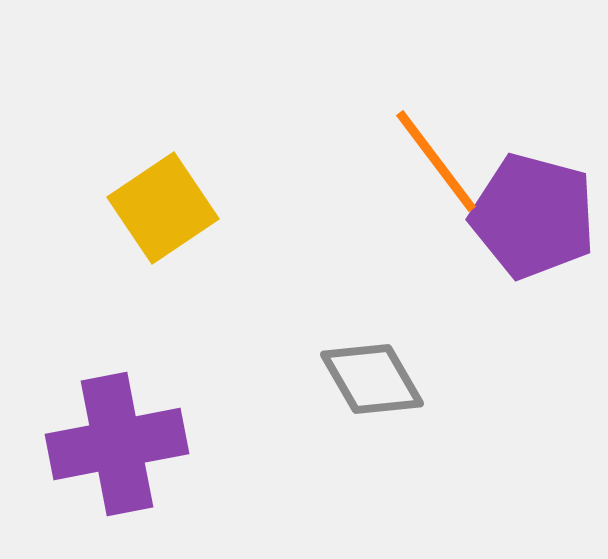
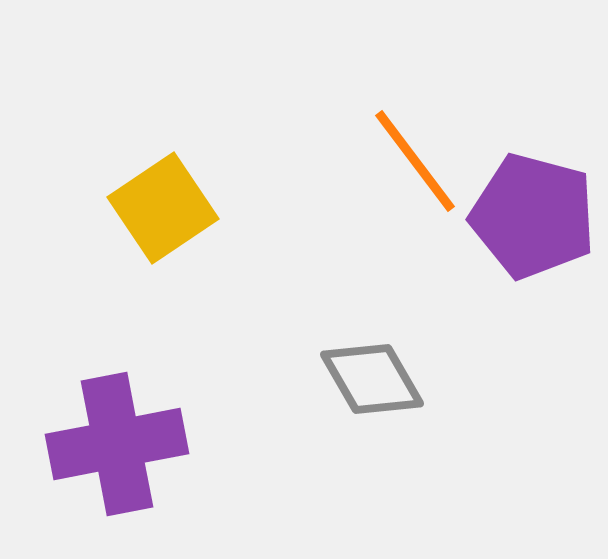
orange line: moved 21 px left
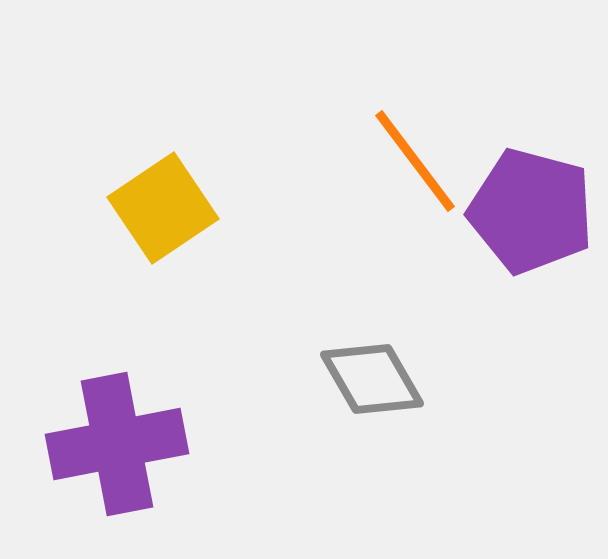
purple pentagon: moved 2 px left, 5 px up
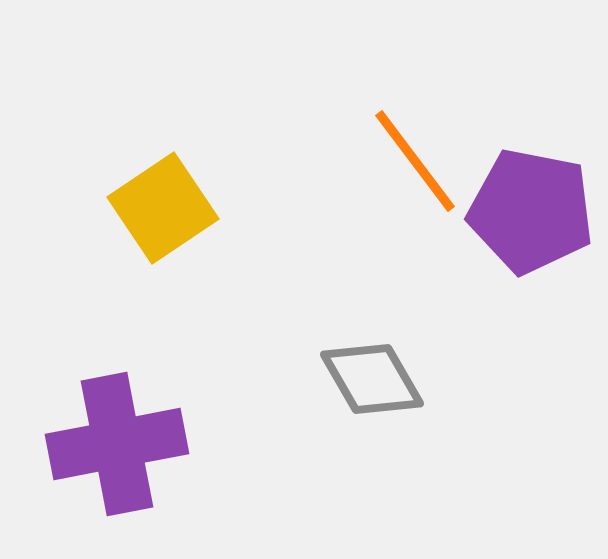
purple pentagon: rotated 4 degrees counterclockwise
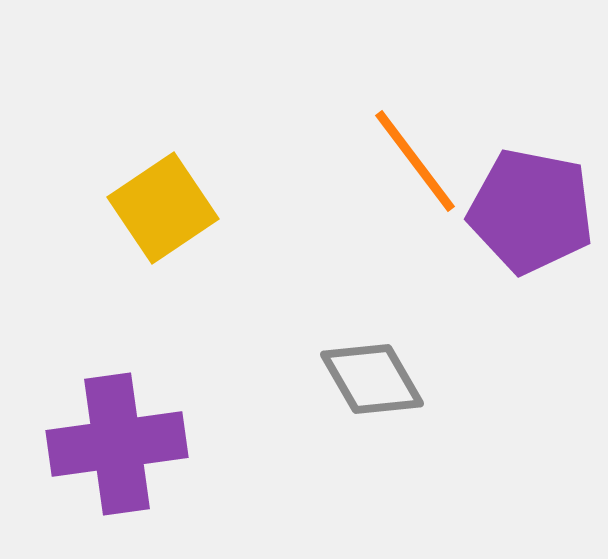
purple cross: rotated 3 degrees clockwise
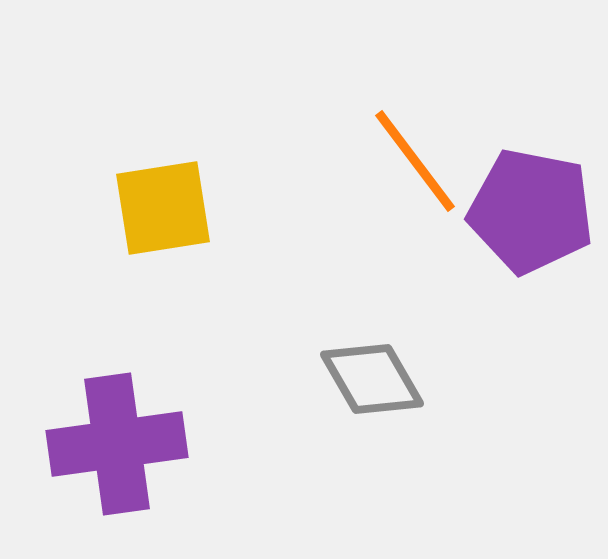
yellow square: rotated 25 degrees clockwise
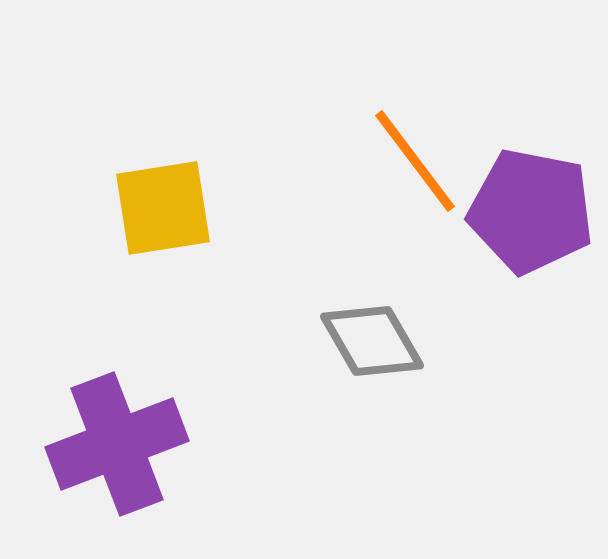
gray diamond: moved 38 px up
purple cross: rotated 13 degrees counterclockwise
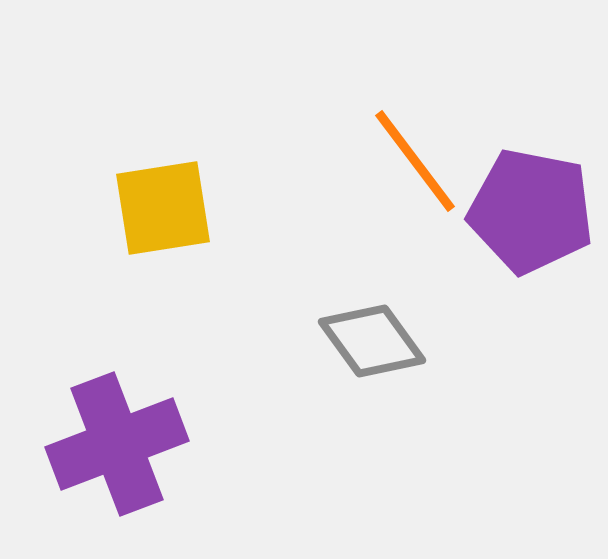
gray diamond: rotated 6 degrees counterclockwise
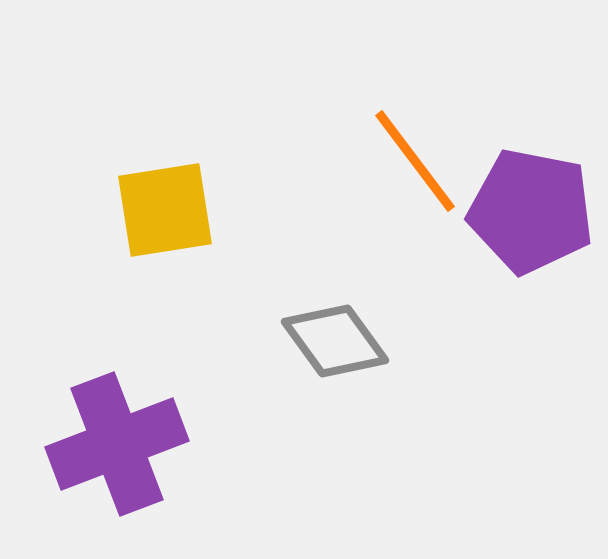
yellow square: moved 2 px right, 2 px down
gray diamond: moved 37 px left
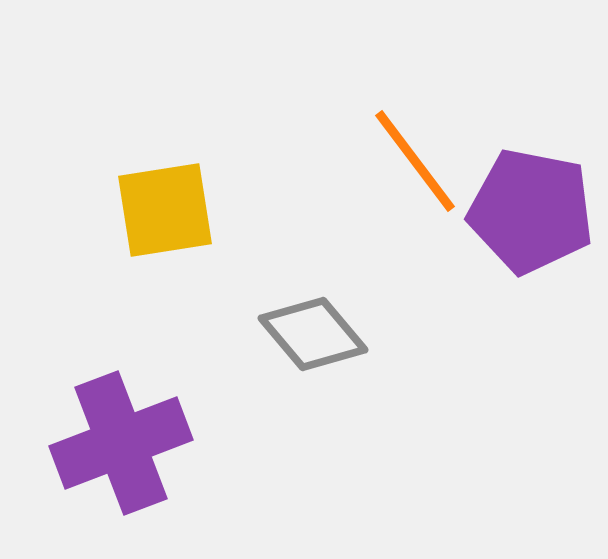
gray diamond: moved 22 px left, 7 px up; rotated 4 degrees counterclockwise
purple cross: moved 4 px right, 1 px up
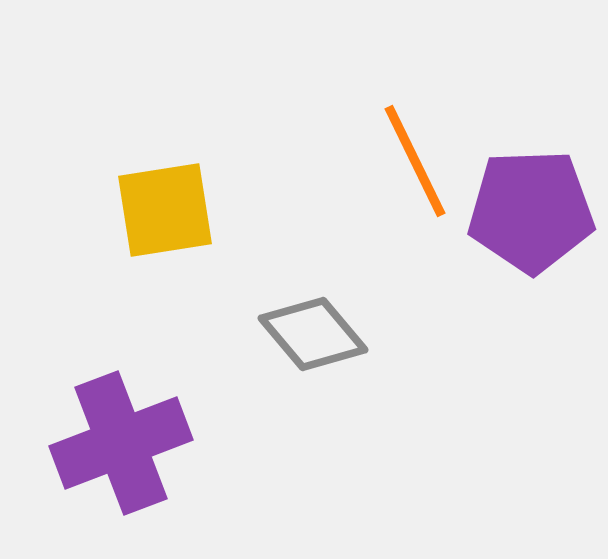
orange line: rotated 11 degrees clockwise
purple pentagon: rotated 13 degrees counterclockwise
